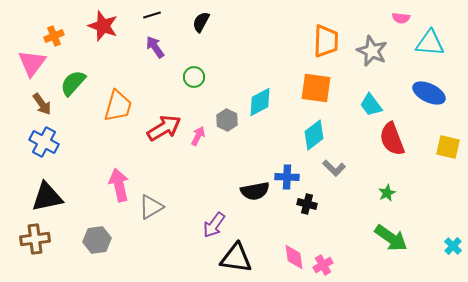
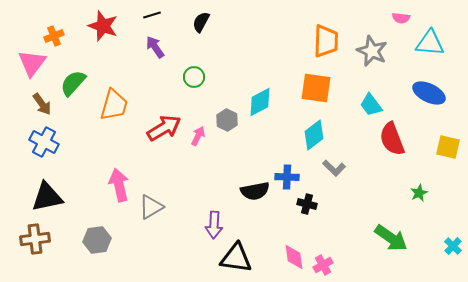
orange trapezoid at (118, 106): moved 4 px left, 1 px up
green star at (387, 193): moved 32 px right
purple arrow at (214, 225): rotated 32 degrees counterclockwise
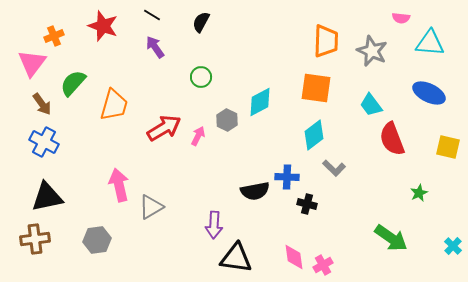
black line at (152, 15): rotated 48 degrees clockwise
green circle at (194, 77): moved 7 px right
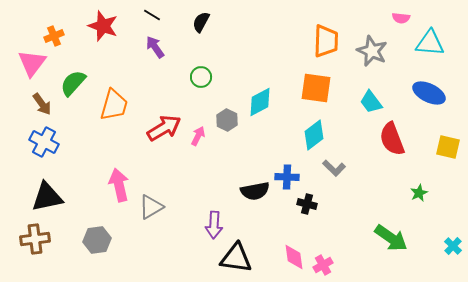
cyan trapezoid at (371, 105): moved 3 px up
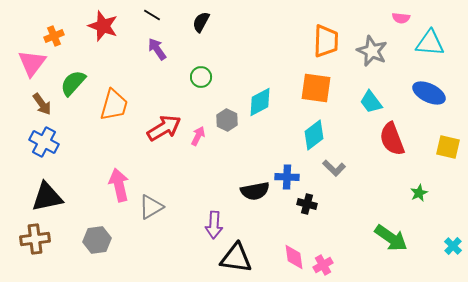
purple arrow at (155, 47): moved 2 px right, 2 px down
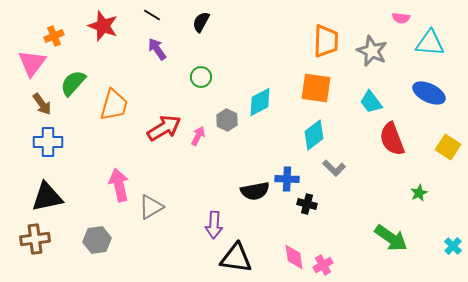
blue cross at (44, 142): moved 4 px right; rotated 28 degrees counterclockwise
yellow square at (448, 147): rotated 20 degrees clockwise
blue cross at (287, 177): moved 2 px down
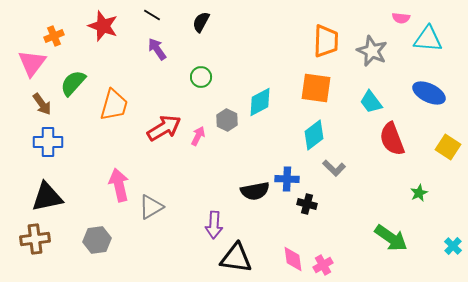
cyan triangle at (430, 43): moved 2 px left, 4 px up
pink diamond at (294, 257): moved 1 px left, 2 px down
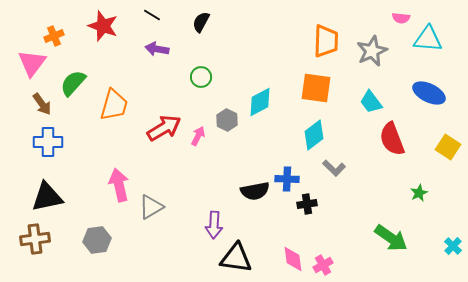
purple arrow at (157, 49): rotated 45 degrees counterclockwise
gray star at (372, 51): rotated 24 degrees clockwise
black cross at (307, 204): rotated 24 degrees counterclockwise
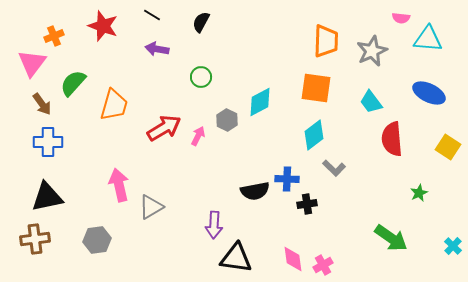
red semicircle at (392, 139): rotated 16 degrees clockwise
